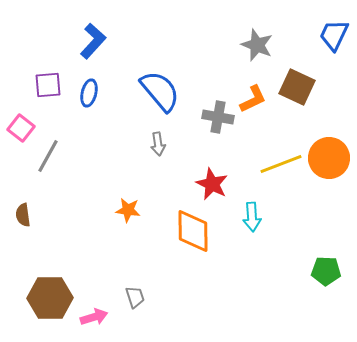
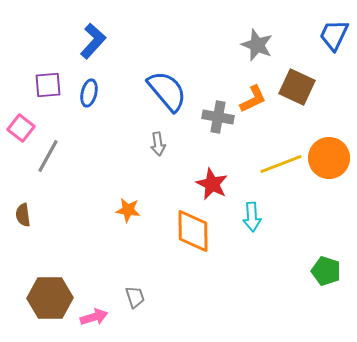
blue semicircle: moved 7 px right
green pentagon: rotated 16 degrees clockwise
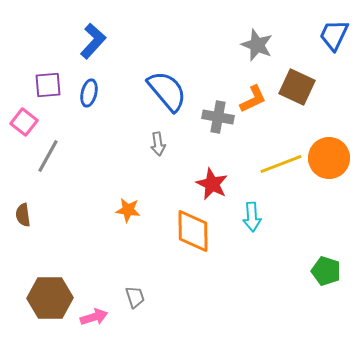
pink square: moved 3 px right, 6 px up
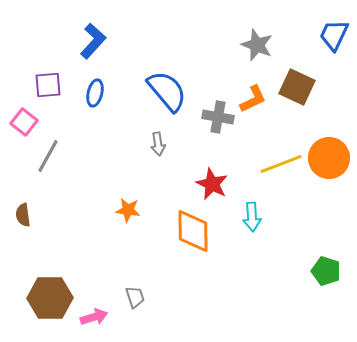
blue ellipse: moved 6 px right
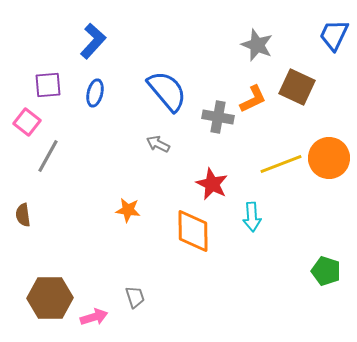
pink square: moved 3 px right
gray arrow: rotated 125 degrees clockwise
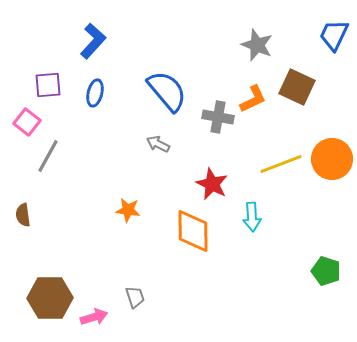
orange circle: moved 3 px right, 1 px down
